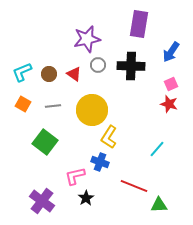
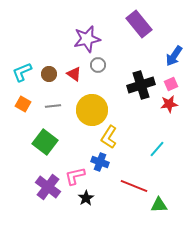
purple rectangle: rotated 48 degrees counterclockwise
blue arrow: moved 3 px right, 4 px down
black cross: moved 10 px right, 19 px down; rotated 20 degrees counterclockwise
red star: rotated 24 degrees counterclockwise
purple cross: moved 6 px right, 14 px up
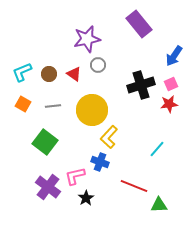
yellow L-shape: rotated 10 degrees clockwise
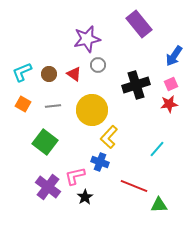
black cross: moved 5 px left
black star: moved 1 px left, 1 px up
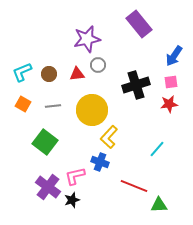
red triangle: moved 3 px right; rotated 42 degrees counterclockwise
pink square: moved 2 px up; rotated 16 degrees clockwise
black star: moved 13 px left, 3 px down; rotated 14 degrees clockwise
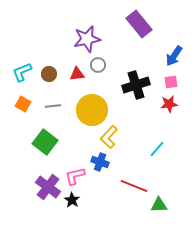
black star: rotated 21 degrees counterclockwise
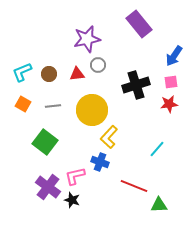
black star: rotated 14 degrees counterclockwise
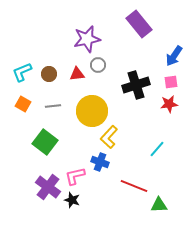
yellow circle: moved 1 px down
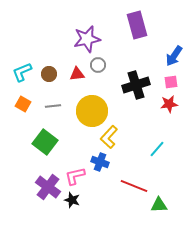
purple rectangle: moved 2 px left, 1 px down; rotated 24 degrees clockwise
